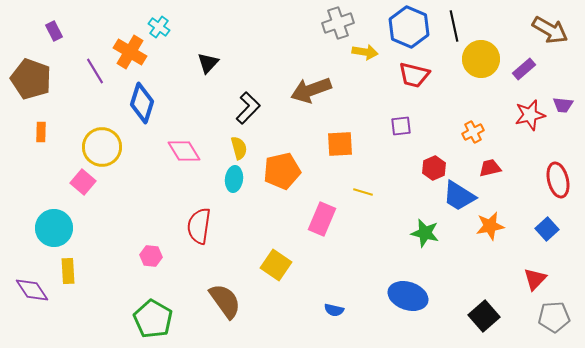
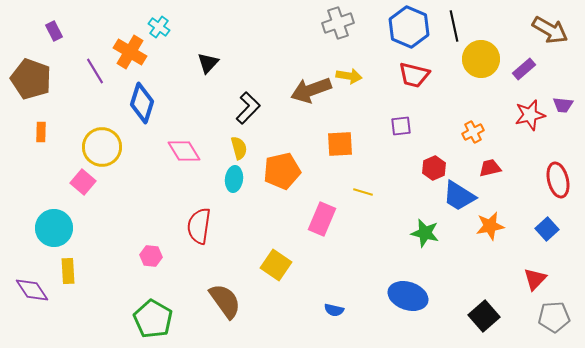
yellow arrow at (365, 52): moved 16 px left, 24 px down
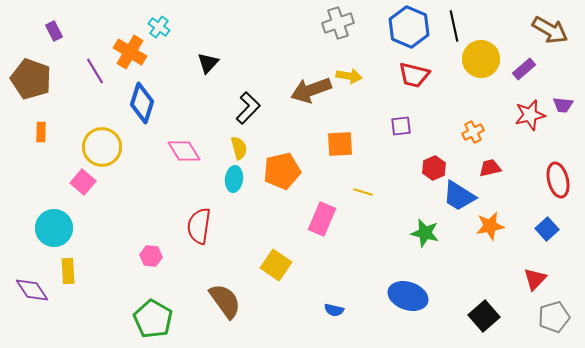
gray pentagon at (554, 317): rotated 12 degrees counterclockwise
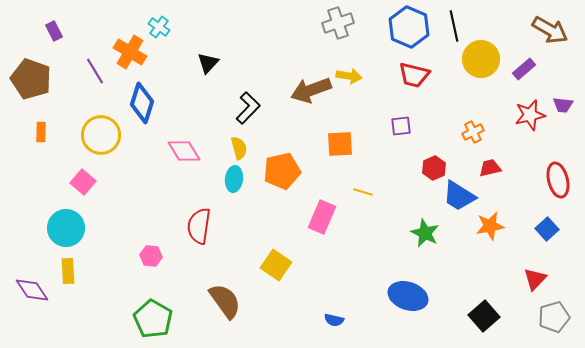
yellow circle at (102, 147): moved 1 px left, 12 px up
pink rectangle at (322, 219): moved 2 px up
cyan circle at (54, 228): moved 12 px right
green star at (425, 233): rotated 12 degrees clockwise
blue semicircle at (334, 310): moved 10 px down
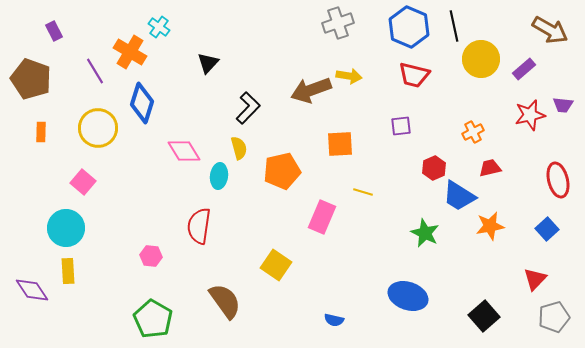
yellow circle at (101, 135): moved 3 px left, 7 px up
cyan ellipse at (234, 179): moved 15 px left, 3 px up
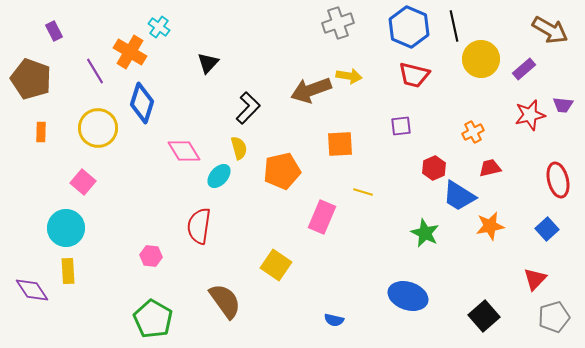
cyan ellipse at (219, 176): rotated 35 degrees clockwise
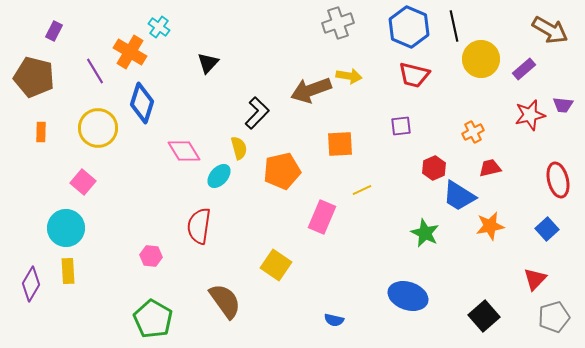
purple rectangle at (54, 31): rotated 54 degrees clockwise
brown pentagon at (31, 79): moved 3 px right, 2 px up; rotated 6 degrees counterclockwise
black L-shape at (248, 108): moved 9 px right, 5 px down
yellow line at (363, 192): moved 1 px left, 2 px up; rotated 42 degrees counterclockwise
purple diamond at (32, 290): moved 1 px left, 6 px up; rotated 64 degrees clockwise
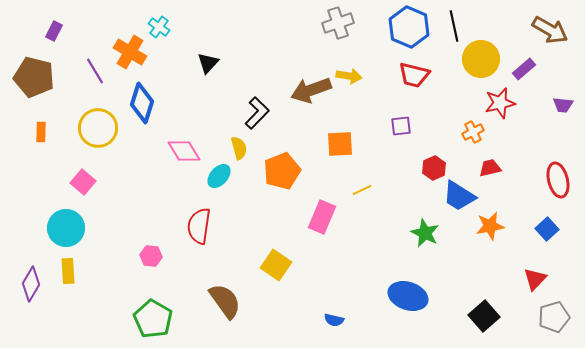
red star at (530, 115): moved 30 px left, 12 px up
orange pentagon at (282, 171): rotated 9 degrees counterclockwise
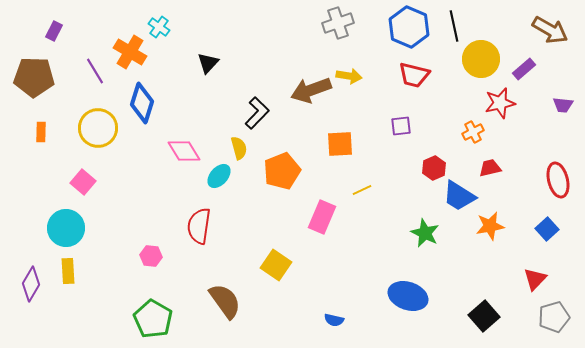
brown pentagon at (34, 77): rotated 12 degrees counterclockwise
